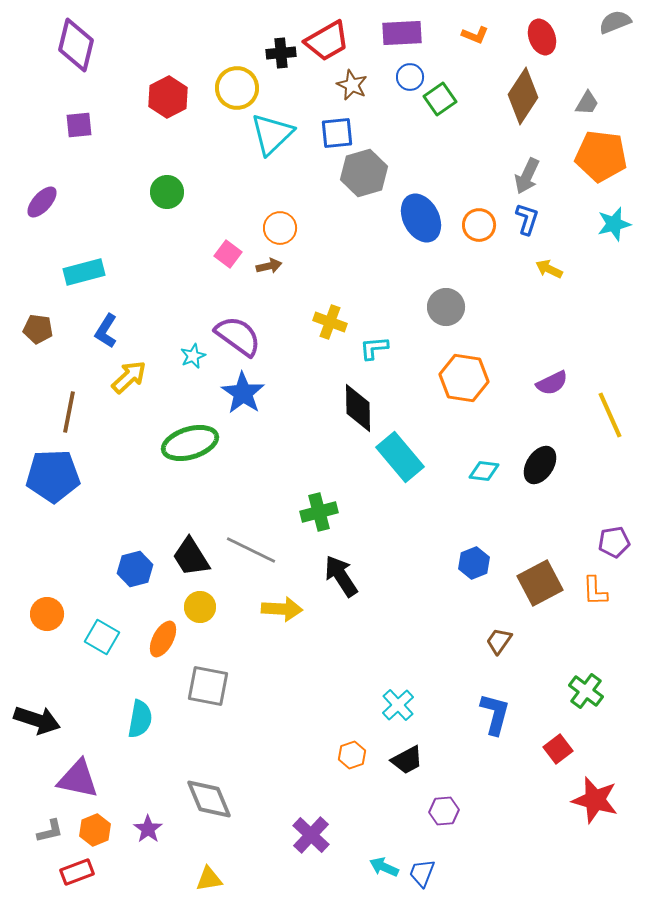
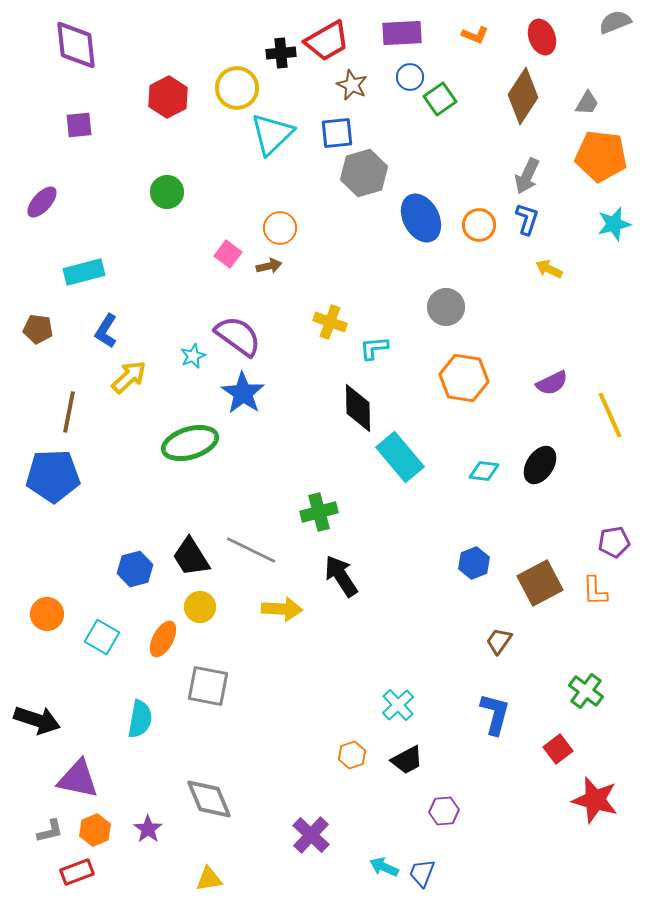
purple diamond at (76, 45): rotated 20 degrees counterclockwise
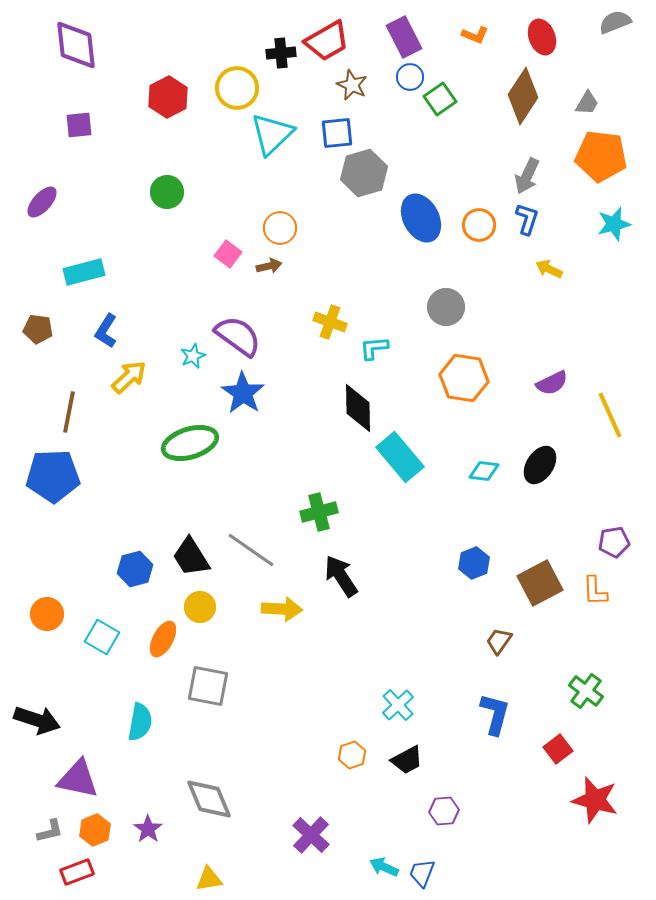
purple rectangle at (402, 33): moved 2 px right, 4 px down; rotated 66 degrees clockwise
gray line at (251, 550): rotated 9 degrees clockwise
cyan semicircle at (140, 719): moved 3 px down
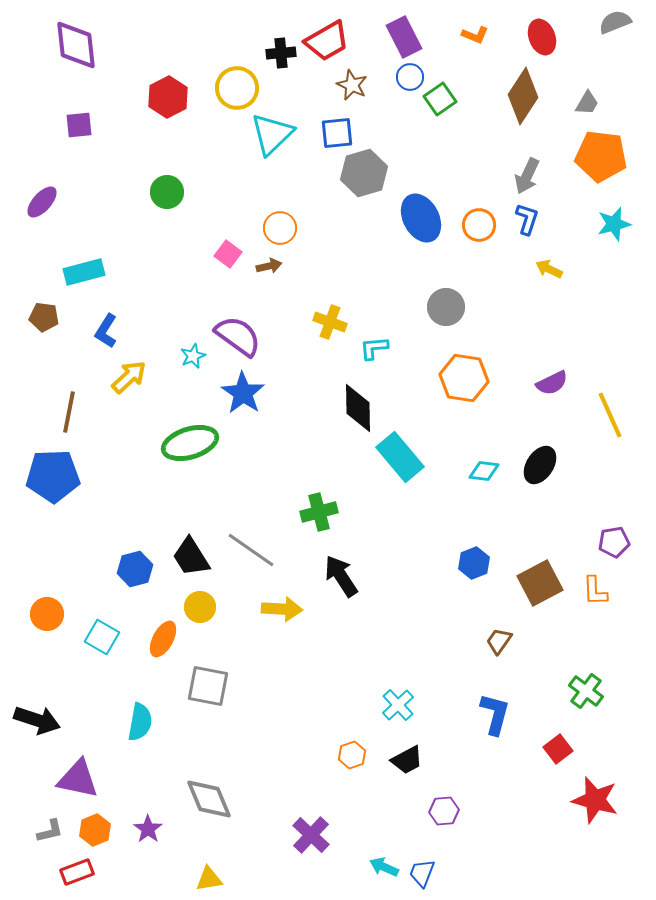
brown pentagon at (38, 329): moved 6 px right, 12 px up
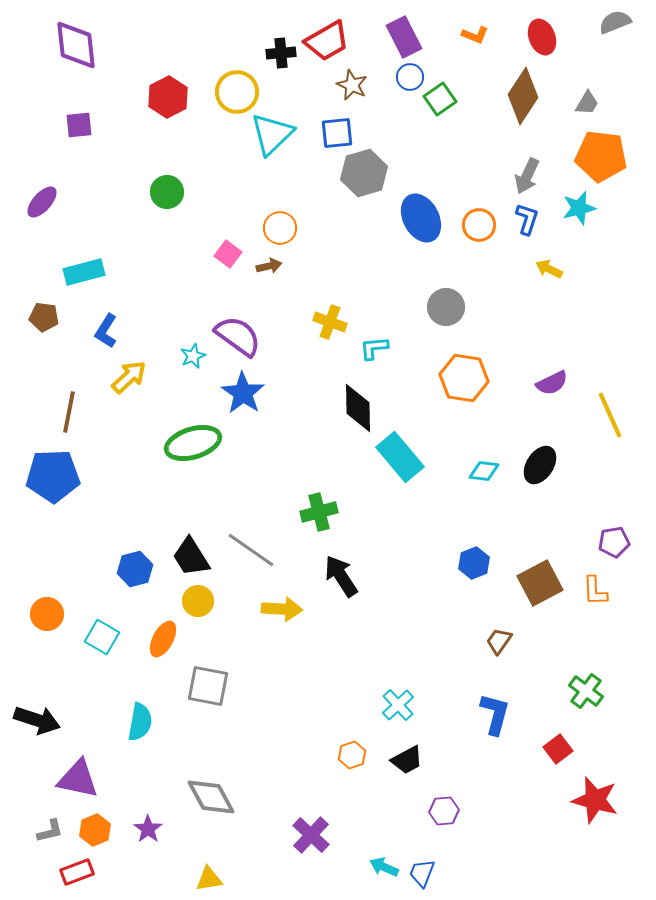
yellow circle at (237, 88): moved 4 px down
cyan star at (614, 224): moved 35 px left, 16 px up
green ellipse at (190, 443): moved 3 px right
yellow circle at (200, 607): moved 2 px left, 6 px up
gray diamond at (209, 799): moved 2 px right, 2 px up; rotated 6 degrees counterclockwise
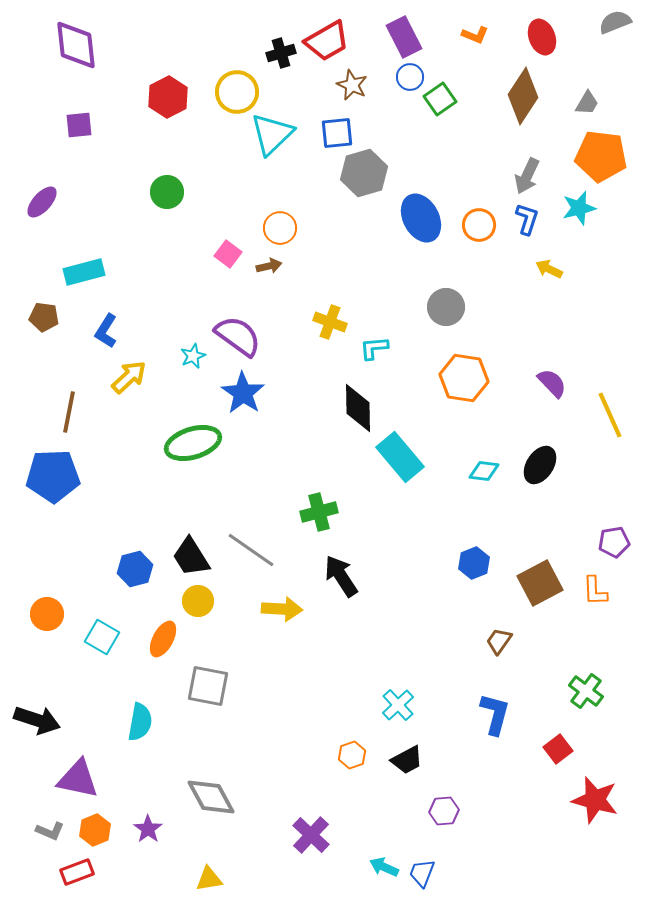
black cross at (281, 53): rotated 12 degrees counterclockwise
purple semicircle at (552, 383): rotated 108 degrees counterclockwise
gray L-shape at (50, 831): rotated 36 degrees clockwise
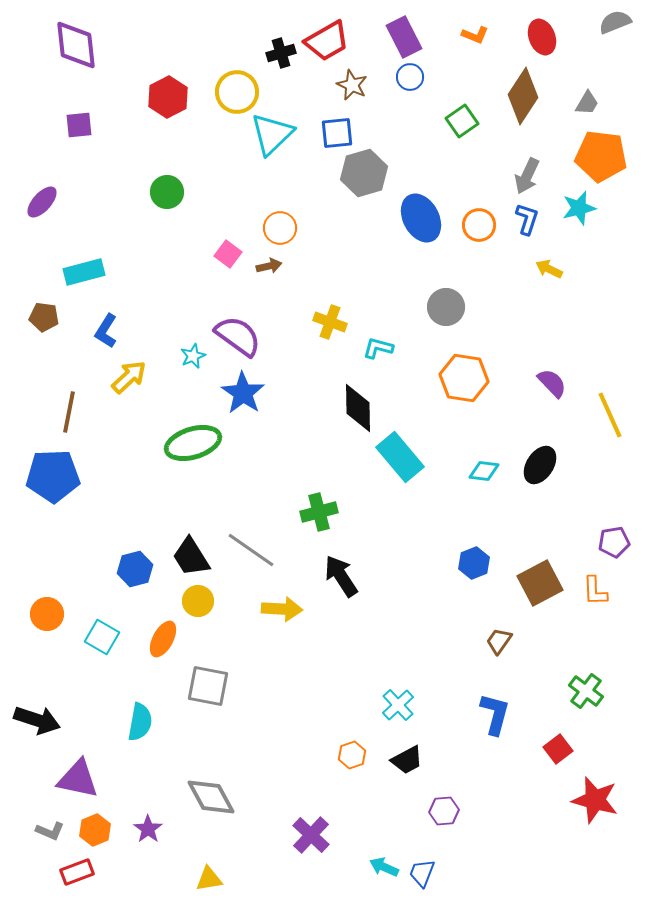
green square at (440, 99): moved 22 px right, 22 px down
cyan L-shape at (374, 348): moved 4 px right; rotated 20 degrees clockwise
